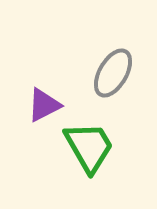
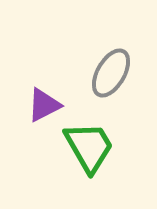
gray ellipse: moved 2 px left
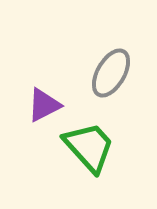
green trapezoid: rotated 12 degrees counterclockwise
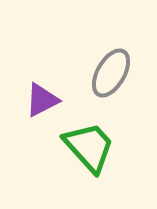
purple triangle: moved 2 px left, 5 px up
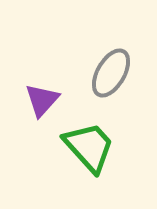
purple triangle: rotated 21 degrees counterclockwise
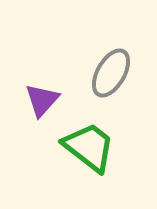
green trapezoid: rotated 10 degrees counterclockwise
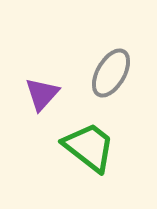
purple triangle: moved 6 px up
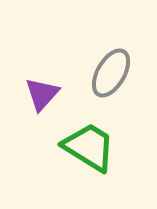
green trapezoid: rotated 6 degrees counterclockwise
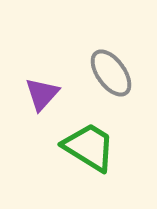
gray ellipse: rotated 66 degrees counterclockwise
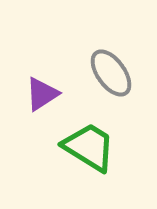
purple triangle: rotated 15 degrees clockwise
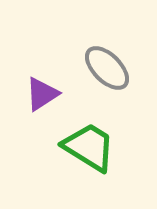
gray ellipse: moved 4 px left, 5 px up; rotated 9 degrees counterclockwise
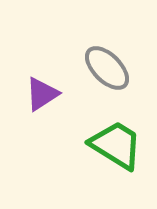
green trapezoid: moved 27 px right, 2 px up
